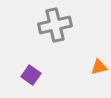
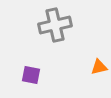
purple square: rotated 24 degrees counterclockwise
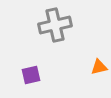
purple square: rotated 24 degrees counterclockwise
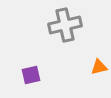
gray cross: moved 10 px right
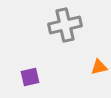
purple square: moved 1 px left, 2 px down
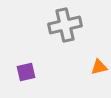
purple square: moved 4 px left, 5 px up
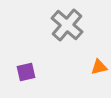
gray cross: moved 2 px right; rotated 36 degrees counterclockwise
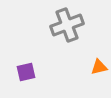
gray cross: rotated 28 degrees clockwise
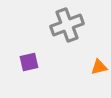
purple square: moved 3 px right, 10 px up
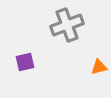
purple square: moved 4 px left
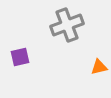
purple square: moved 5 px left, 5 px up
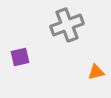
orange triangle: moved 3 px left, 5 px down
